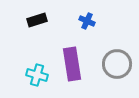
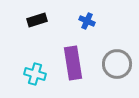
purple rectangle: moved 1 px right, 1 px up
cyan cross: moved 2 px left, 1 px up
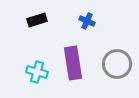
cyan cross: moved 2 px right, 2 px up
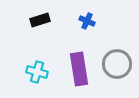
black rectangle: moved 3 px right
purple rectangle: moved 6 px right, 6 px down
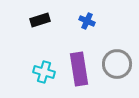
cyan cross: moved 7 px right
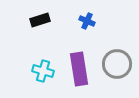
cyan cross: moved 1 px left, 1 px up
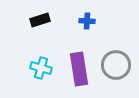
blue cross: rotated 21 degrees counterclockwise
gray circle: moved 1 px left, 1 px down
cyan cross: moved 2 px left, 3 px up
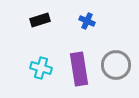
blue cross: rotated 21 degrees clockwise
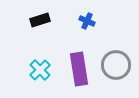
cyan cross: moved 1 px left, 2 px down; rotated 30 degrees clockwise
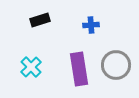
blue cross: moved 4 px right, 4 px down; rotated 28 degrees counterclockwise
cyan cross: moved 9 px left, 3 px up
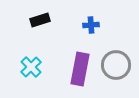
purple rectangle: moved 1 px right; rotated 20 degrees clockwise
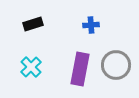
black rectangle: moved 7 px left, 4 px down
